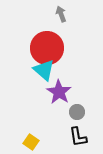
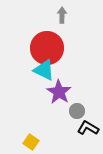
gray arrow: moved 1 px right, 1 px down; rotated 21 degrees clockwise
cyan triangle: rotated 15 degrees counterclockwise
gray circle: moved 1 px up
black L-shape: moved 10 px right, 9 px up; rotated 130 degrees clockwise
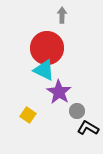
yellow square: moved 3 px left, 27 px up
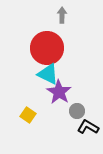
cyan triangle: moved 4 px right, 4 px down
black L-shape: moved 1 px up
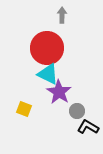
yellow square: moved 4 px left, 6 px up; rotated 14 degrees counterclockwise
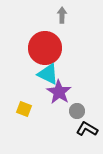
red circle: moved 2 px left
black L-shape: moved 1 px left, 2 px down
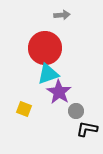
gray arrow: rotated 84 degrees clockwise
cyan triangle: rotated 45 degrees counterclockwise
gray circle: moved 1 px left
black L-shape: rotated 20 degrees counterclockwise
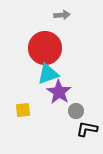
yellow square: moved 1 px left, 1 px down; rotated 28 degrees counterclockwise
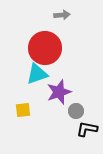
cyan triangle: moved 11 px left
purple star: rotated 20 degrees clockwise
